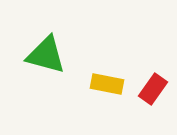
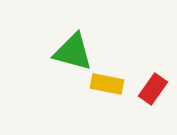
green triangle: moved 27 px right, 3 px up
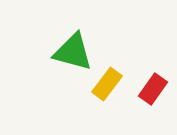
yellow rectangle: rotated 64 degrees counterclockwise
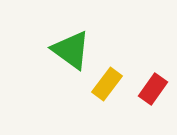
green triangle: moved 2 px left, 2 px up; rotated 21 degrees clockwise
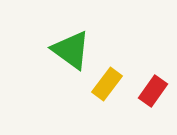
red rectangle: moved 2 px down
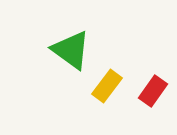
yellow rectangle: moved 2 px down
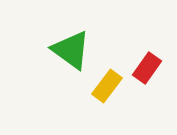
red rectangle: moved 6 px left, 23 px up
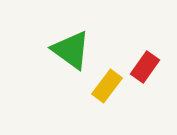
red rectangle: moved 2 px left, 1 px up
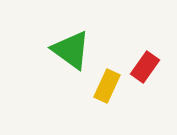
yellow rectangle: rotated 12 degrees counterclockwise
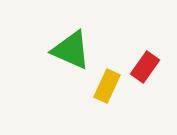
green triangle: rotated 12 degrees counterclockwise
